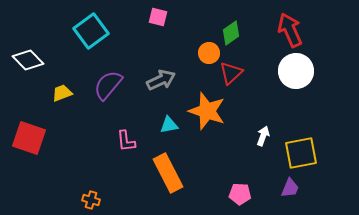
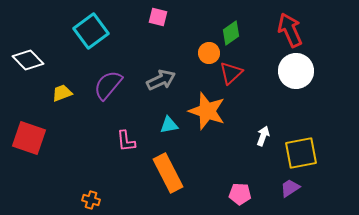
purple trapezoid: rotated 145 degrees counterclockwise
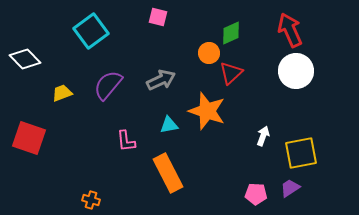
green diamond: rotated 10 degrees clockwise
white diamond: moved 3 px left, 1 px up
pink pentagon: moved 16 px right
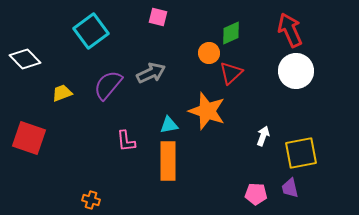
gray arrow: moved 10 px left, 7 px up
orange rectangle: moved 12 px up; rotated 27 degrees clockwise
purple trapezoid: rotated 70 degrees counterclockwise
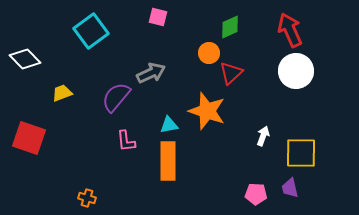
green diamond: moved 1 px left, 6 px up
purple semicircle: moved 8 px right, 12 px down
yellow square: rotated 12 degrees clockwise
orange cross: moved 4 px left, 2 px up
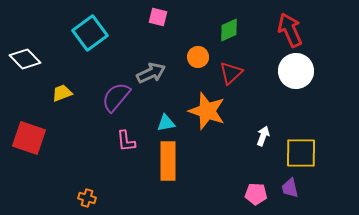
green diamond: moved 1 px left, 3 px down
cyan square: moved 1 px left, 2 px down
orange circle: moved 11 px left, 4 px down
cyan triangle: moved 3 px left, 2 px up
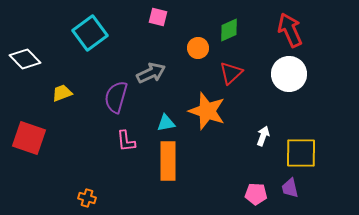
orange circle: moved 9 px up
white circle: moved 7 px left, 3 px down
purple semicircle: rotated 24 degrees counterclockwise
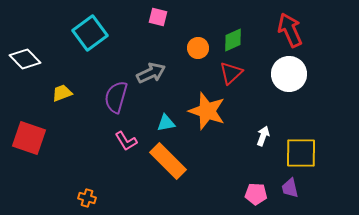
green diamond: moved 4 px right, 10 px down
pink L-shape: rotated 25 degrees counterclockwise
orange rectangle: rotated 45 degrees counterclockwise
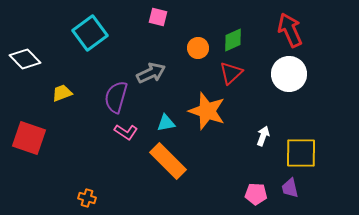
pink L-shape: moved 9 px up; rotated 25 degrees counterclockwise
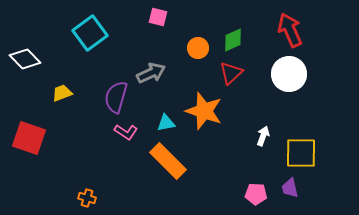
orange star: moved 3 px left
